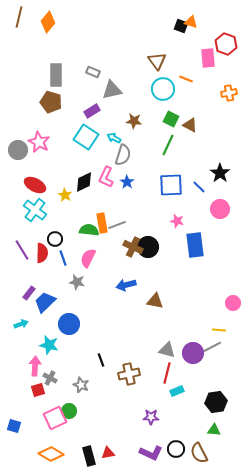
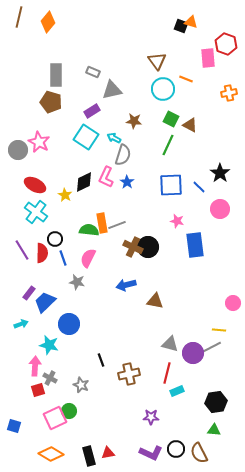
cyan cross at (35, 210): moved 1 px right, 2 px down
gray triangle at (167, 350): moved 3 px right, 6 px up
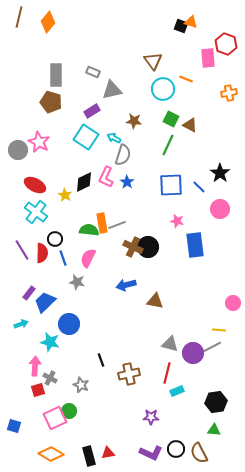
brown triangle at (157, 61): moved 4 px left
cyan star at (49, 345): moved 1 px right, 3 px up
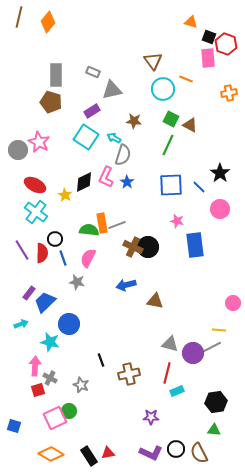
black square at (181, 26): moved 28 px right, 11 px down
black rectangle at (89, 456): rotated 18 degrees counterclockwise
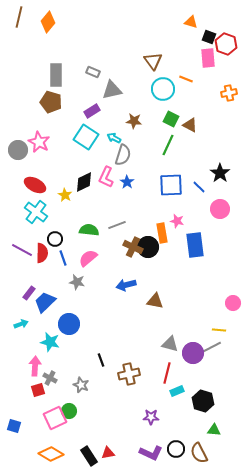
orange rectangle at (102, 223): moved 60 px right, 10 px down
purple line at (22, 250): rotated 30 degrees counterclockwise
pink semicircle at (88, 258): rotated 24 degrees clockwise
black hexagon at (216, 402): moved 13 px left, 1 px up; rotated 25 degrees clockwise
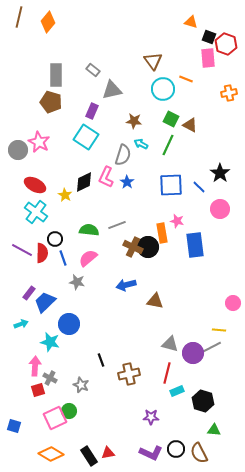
gray rectangle at (93, 72): moved 2 px up; rotated 16 degrees clockwise
purple rectangle at (92, 111): rotated 35 degrees counterclockwise
cyan arrow at (114, 138): moved 27 px right, 6 px down
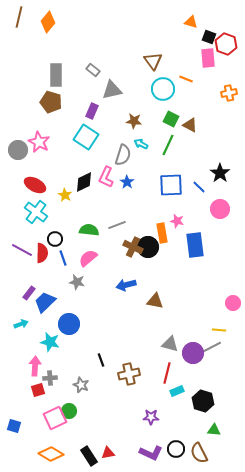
gray cross at (50, 378): rotated 32 degrees counterclockwise
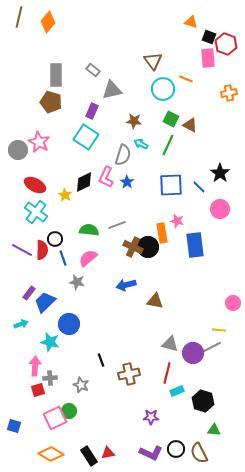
red semicircle at (42, 253): moved 3 px up
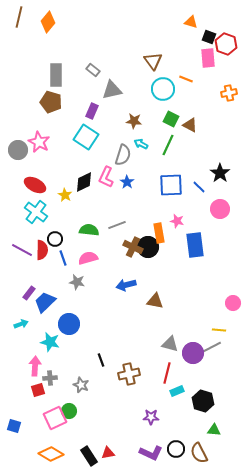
orange rectangle at (162, 233): moved 3 px left
pink semicircle at (88, 258): rotated 24 degrees clockwise
